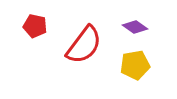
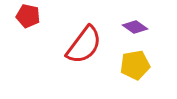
red pentagon: moved 7 px left, 10 px up
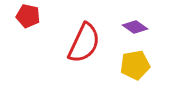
red semicircle: moved 2 px up; rotated 12 degrees counterclockwise
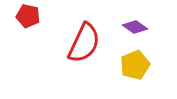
yellow pentagon: rotated 12 degrees counterclockwise
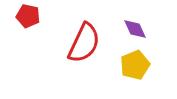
purple diamond: moved 2 px down; rotated 30 degrees clockwise
